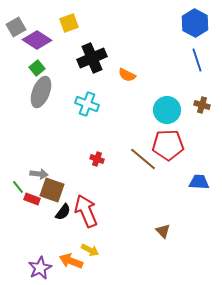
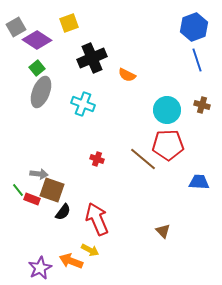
blue hexagon: moved 1 px left, 4 px down; rotated 12 degrees clockwise
cyan cross: moved 4 px left
green line: moved 3 px down
red arrow: moved 11 px right, 8 px down
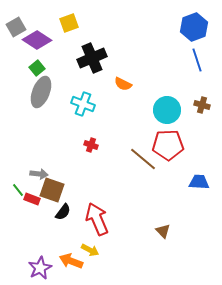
orange semicircle: moved 4 px left, 9 px down
red cross: moved 6 px left, 14 px up
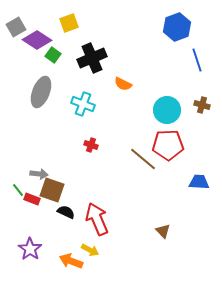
blue hexagon: moved 17 px left
green square: moved 16 px right, 13 px up; rotated 14 degrees counterclockwise
black semicircle: moved 3 px right; rotated 102 degrees counterclockwise
purple star: moved 10 px left, 19 px up; rotated 10 degrees counterclockwise
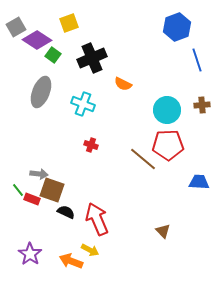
brown cross: rotated 21 degrees counterclockwise
purple star: moved 5 px down
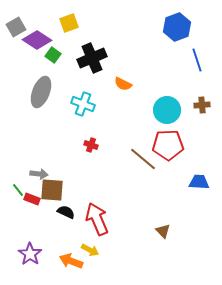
brown square: rotated 15 degrees counterclockwise
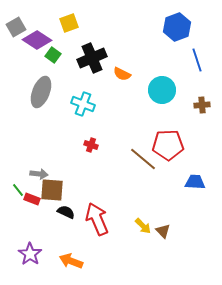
orange semicircle: moved 1 px left, 10 px up
cyan circle: moved 5 px left, 20 px up
blue trapezoid: moved 4 px left
yellow arrow: moved 53 px right, 24 px up; rotated 18 degrees clockwise
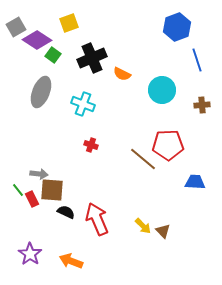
red rectangle: rotated 42 degrees clockwise
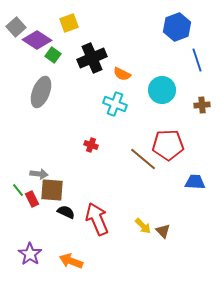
gray square: rotated 12 degrees counterclockwise
cyan cross: moved 32 px right
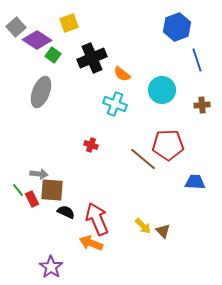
orange semicircle: rotated 12 degrees clockwise
purple star: moved 21 px right, 13 px down
orange arrow: moved 20 px right, 18 px up
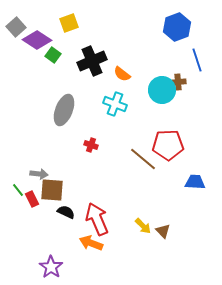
black cross: moved 3 px down
gray ellipse: moved 23 px right, 18 px down
brown cross: moved 24 px left, 23 px up
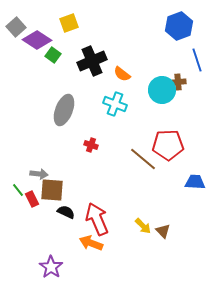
blue hexagon: moved 2 px right, 1 px up
